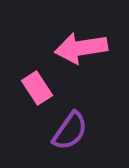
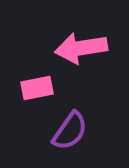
pink rectangle: rotated 68 degrees counterclockwise
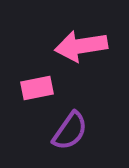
pink arrow: moved 2 px up
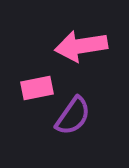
purple semicircle: moved 3 px right, 15 px up
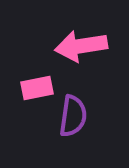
purple semicircle: rotated 27 degrees counterclockwise
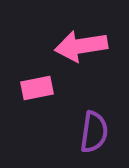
purple semicircle: moved 21 px right, 16 px down
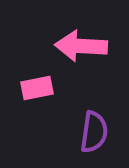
pink arrow: rotated 12 degrees clockwise
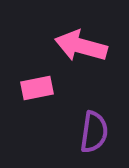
pink arrow: rotated 12 degrees clockwise
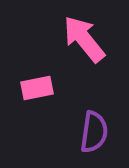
pink arrow: moved 3 px right, 7 px up; rotated 36 degrees clockwise
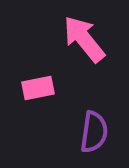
pink rectangle: moved 1 px right
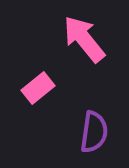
pink rectangle: rotated 28 degrees counterclockwise
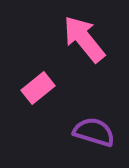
purple semicircle: rotated 81 degrees counterclockwise
